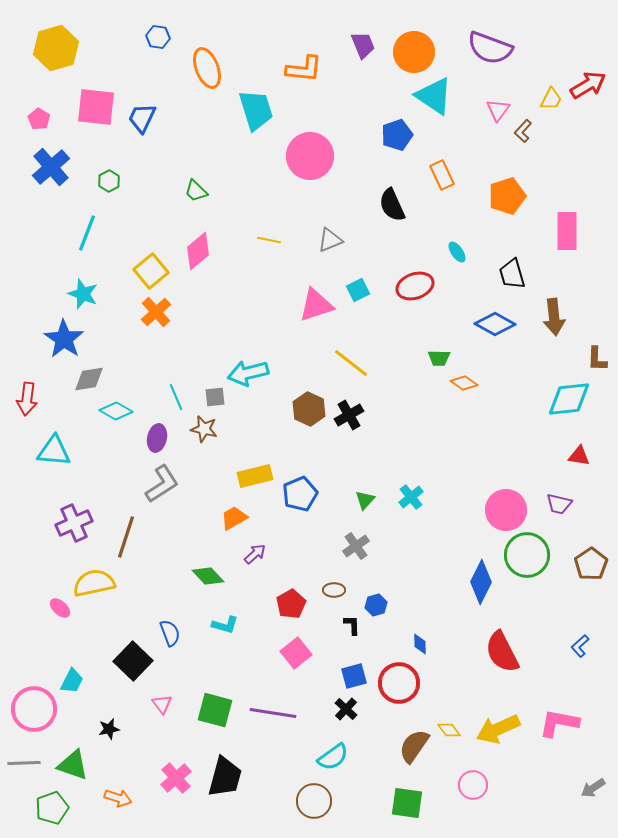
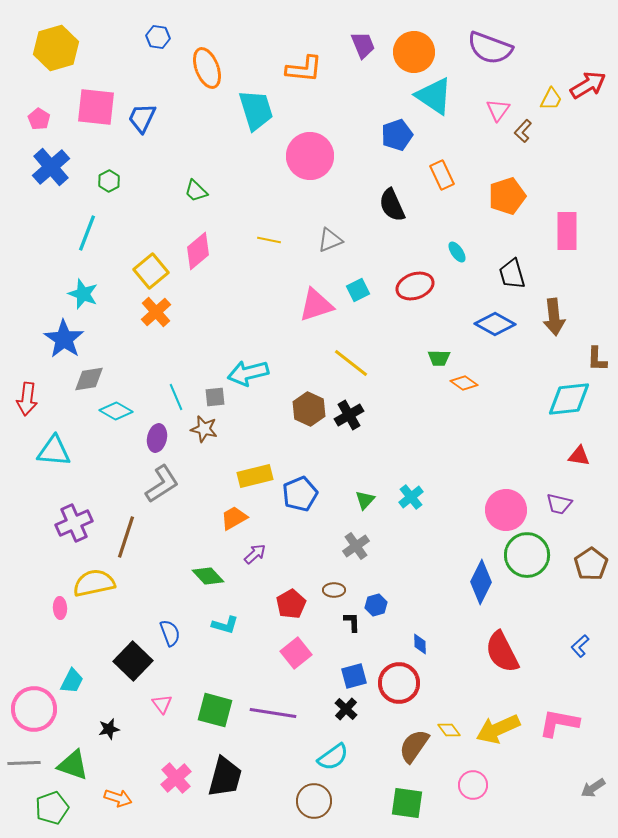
pink ellipse at (60, 608): rotated 45 degrees clockwise
black L-shape at (352, 625): moved 3 px up
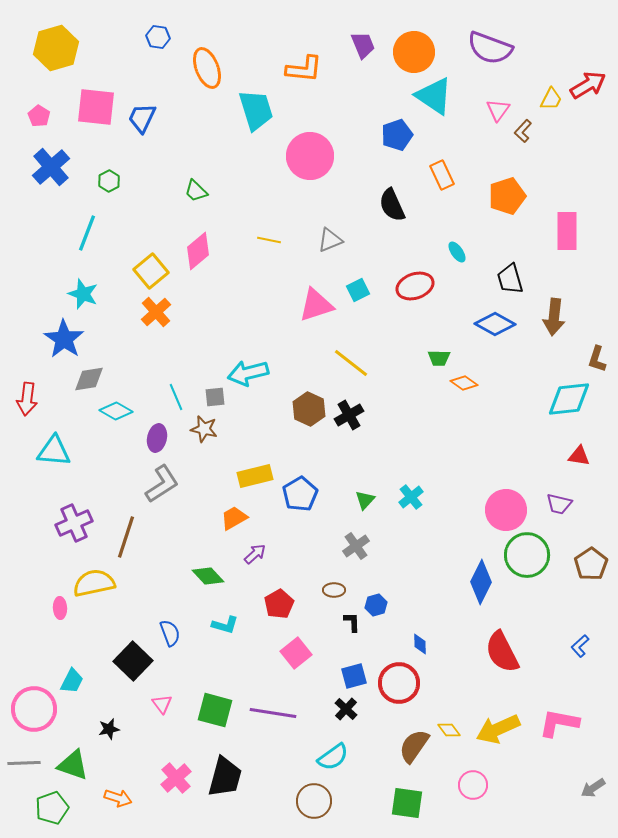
pink pentagon at (39, 119): moved 3 px up
black trapezoid at (512, 274): moved 2 px left, 5 px down
brown arrow at (554, 317): rotated 12 degrees clockwise
brown L-shape at (597, 359): rotated 16 degrees clockwise
blue pentagon at (300, 494): rotated 8 degrees counterclockwise
red pentagon at (291, 604): moved 12 px left
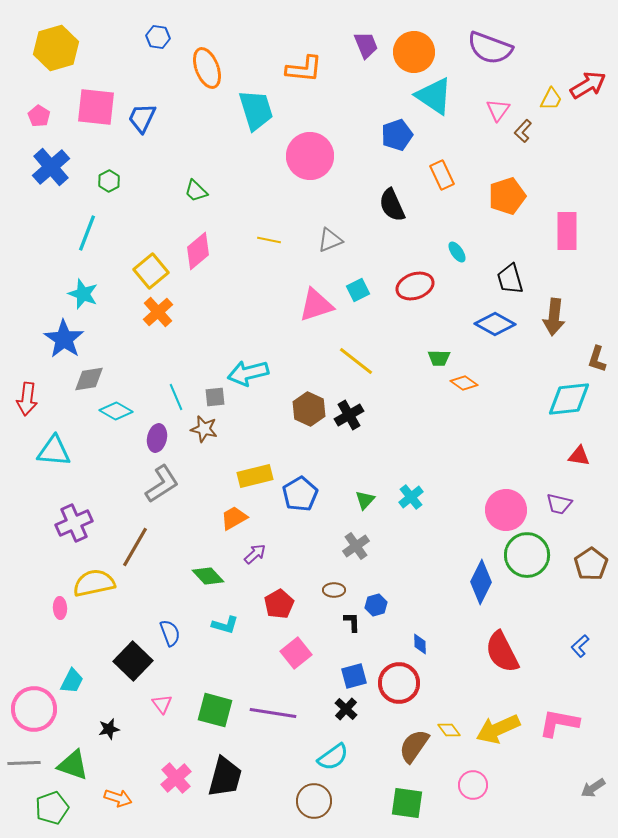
purple trapezoid at (363, 45): moved 3 px right
orange cross at (156, 312): moved 2 px right
yellow line at (351, 363): moved 5 px right, 2 px up
brown line at (126, 537): moved 9 px right, 10 px down; rotated 12 degrees clockwise
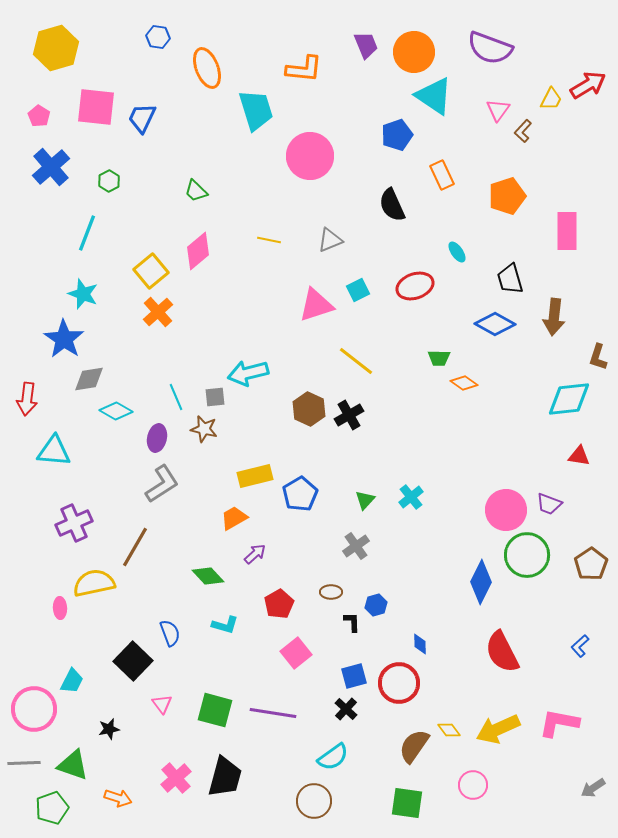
brown L-shape at (597, 359): moved 1 px right, 2 px up
purple trapezoid at (559, 504): moved 10 px left; rotated 8 degrees clockwise
brown ellipse at (334, 590): moved 3 px left, 2 px down
